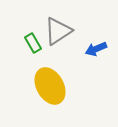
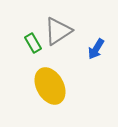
blue arrow: rotated 35 degrees counterclockwise
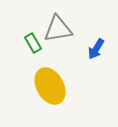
gray triangle: moved 2 px up; rotated 24 degrees clockwise
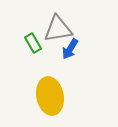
blue arrow: moved 26 px left
yellow ellipse: moved 10 px down; rotated 18 degrees clockwise
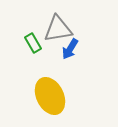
yellow ellipse: rotated 15 degrees counterclockwise
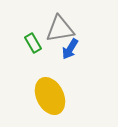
gray triangle: moved 2 px right
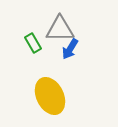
gray triangle: rotated 8 degrees clockwise
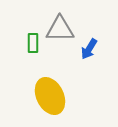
green rectangle: rotated 30 degrees clockwise
blue arrow: moved 19 px right
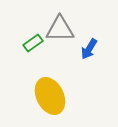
green rectangle: rotated 54 degrees clockwise
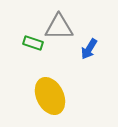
gray triangle: moved 1 px left, 2 px up
green rectangle: rotated 54 degrees clockwise
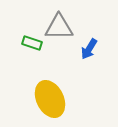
green rectangle: moved 1 px left
yellow ellipse: moved 3 px down
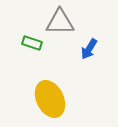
gray triangle: moved 1 px right, 5 px up
